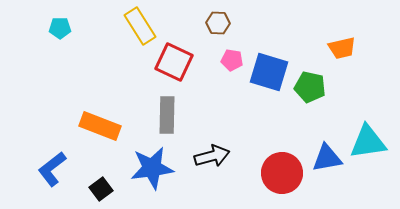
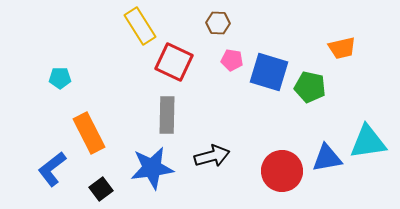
cyan pentagon: moved 50 px down
orange rectangle: moved 11 px left, 7 px down; rotated 42 degrees clockwise
red circle: moved 2 px up
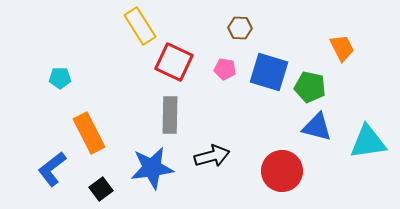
brown hexagon: moved 22 px right, 5 px down
orange trapezoid: rotated 104 degrees counterclockwise
pink pentagon: moved 7 px left, 9 px down
gray rectangle: moved 3 px right
blue triangle: moved 10 px left, 31 px up; rotated 24 degrees clockwise
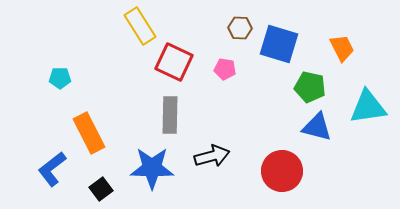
blue square: moved 10 px right, 28 px up
cyan triangle: moved 35 px up
blue star: rotated 9 degrees clockwise
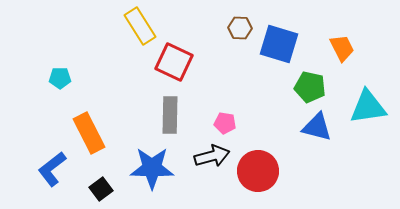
pink pentagon: moved 54 px down
red circle: moved 24 px left
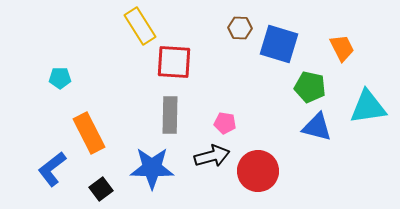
red square: rotated 21 degrees counterclockwise
